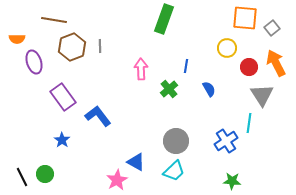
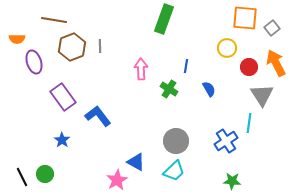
green cross: rotated 18 degrees counterclockwise
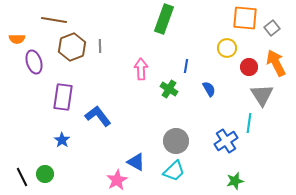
purple rectangle: rotated 44 degrees clockwise
green star: moved 3 px right; rotated 18 degrees counterclockwise
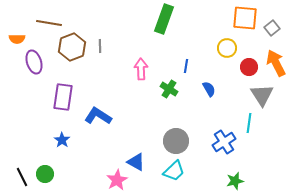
brown line: moved 5 px left, 3 px down
blue L-shape: rotated 20 degrees counterclockwise
blue cross: moved 2 px left, 1 px down
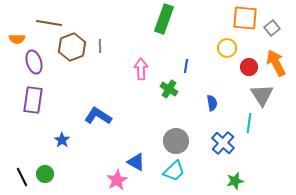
blue semicircle: moved 3 px right, 14 px down; rotated 21 degrees clockwise
purple rectangle: moved 30 px left, 3 px down
blue cross: moved 1 px left, 1 px down; rotated 15 degrees counterclockwise
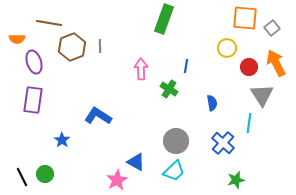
green star: moved 1 px right, 1 px up
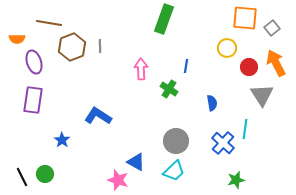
cyan line: moved 4 px left, 6 px down
pink star: moved 1 px right; rotated 25 degrees counterclockwise
